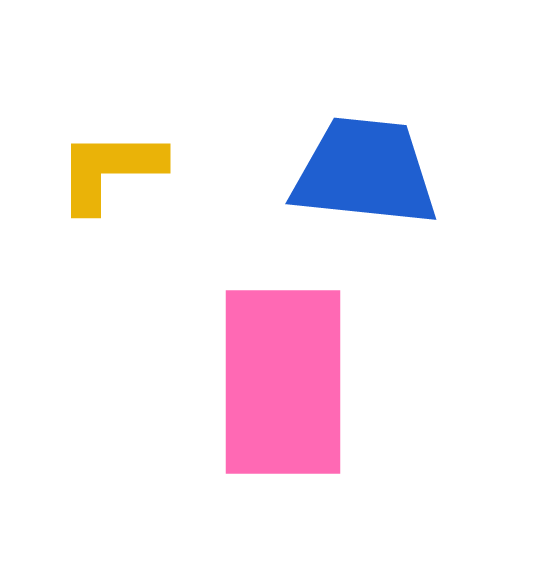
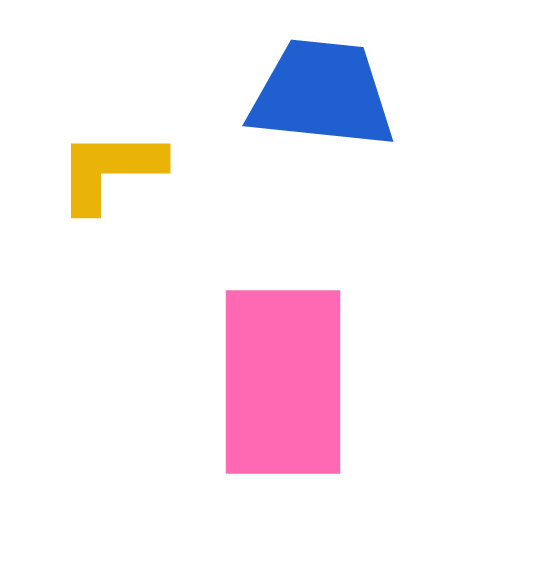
blue trapezoid: moved 43 px left, 78 px up
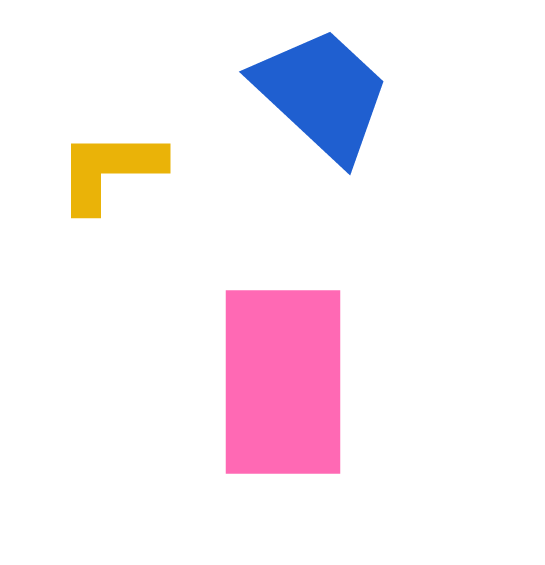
blue trapezoid: rotated 37 degrees clockwise
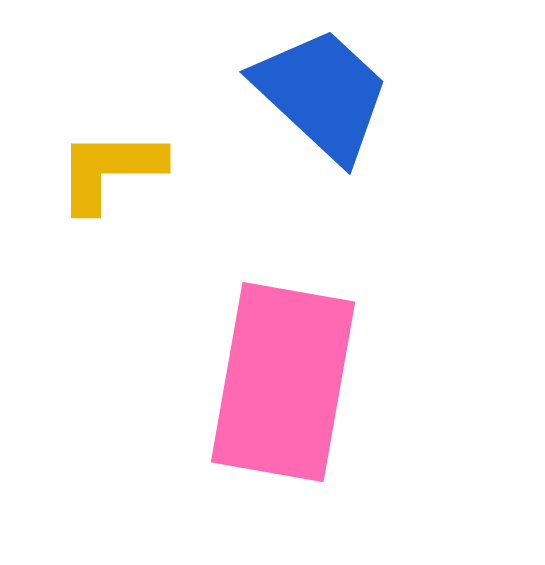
pink rectangle: rotated 10 degrees clockwise
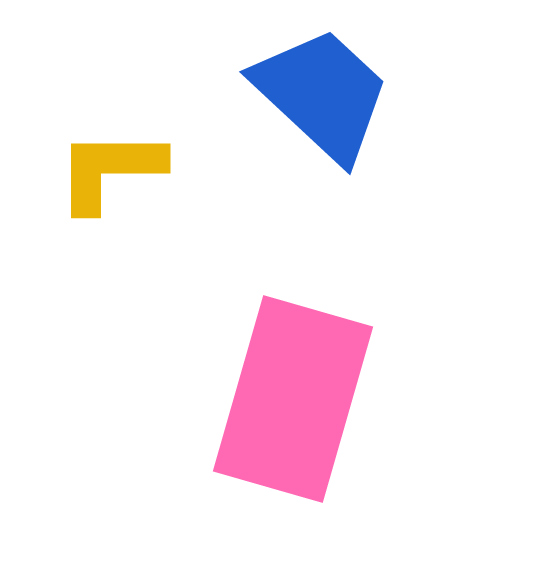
pink rectangle: moved 10 px right, 17 px down; rotated 6 degrees clockwise
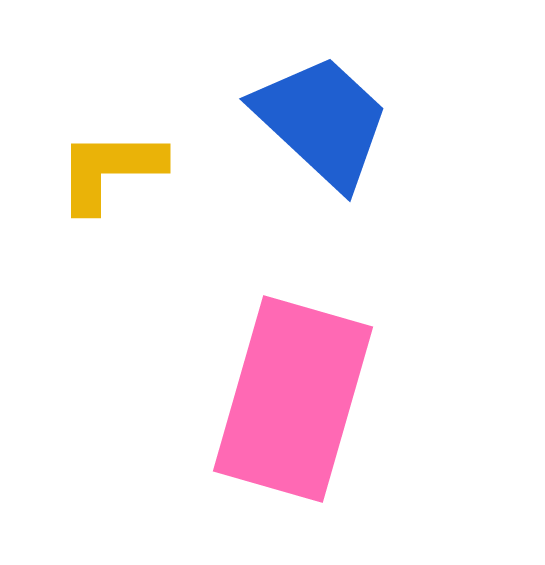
blue trapezoid: moved 27 px down
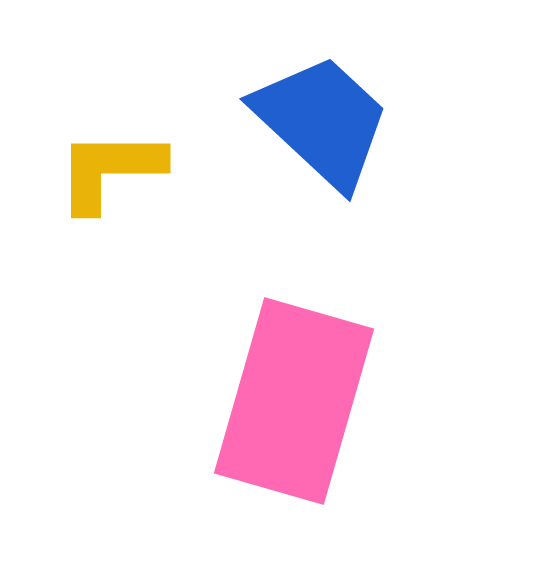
pink rectangle: moved 1 px right, 2 px down
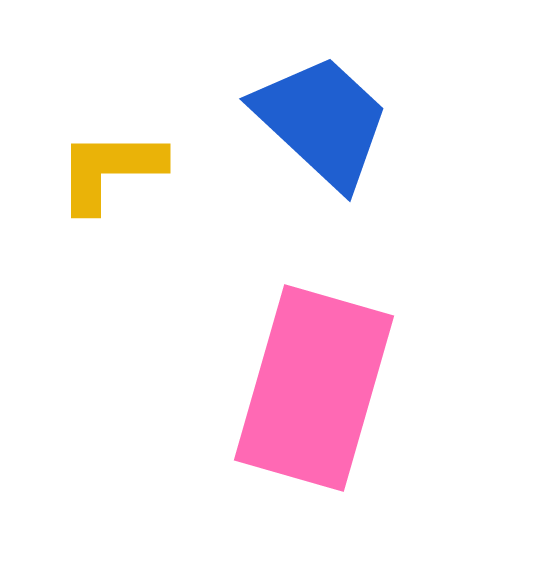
pink rectangle: moved 20 px right, 13 px up
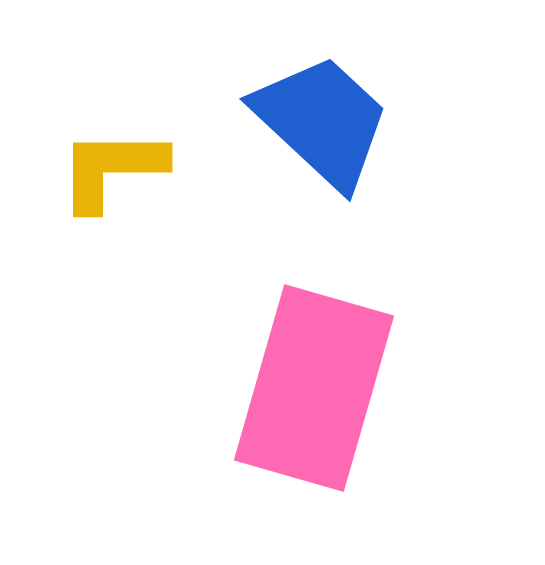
yellow L-shape: moved 2 px right, 1 px up
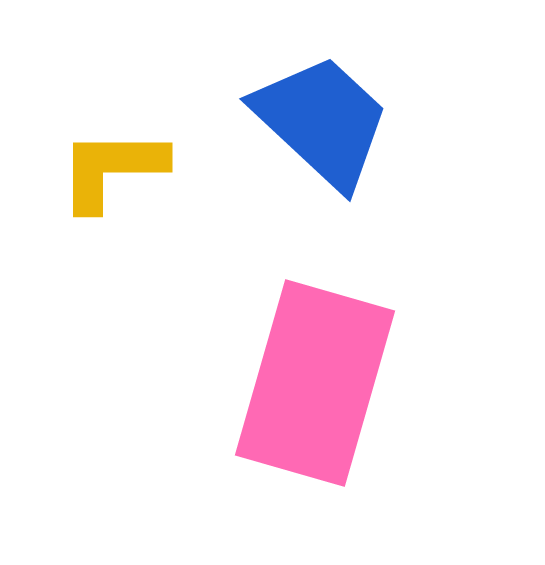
pink rectangle: moved 1 px right, 5 px up
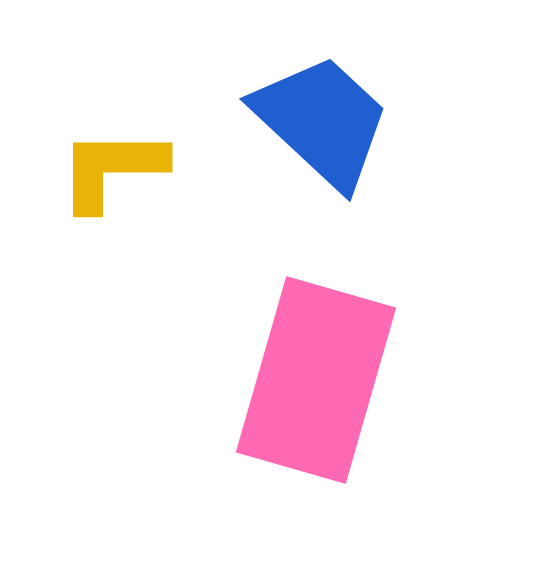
pink rectangle: moved 1 px right, 3 px up
